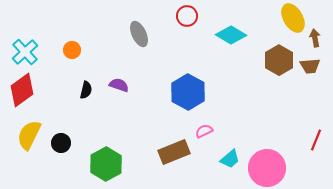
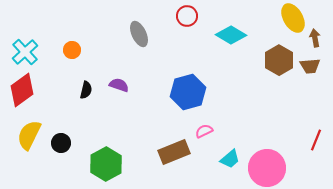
blue hexagon: rotated 16 degrees clockwise
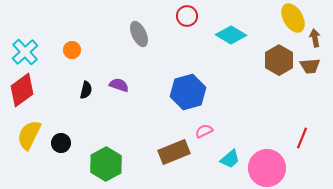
red line: moved 14 px left, 2 px up
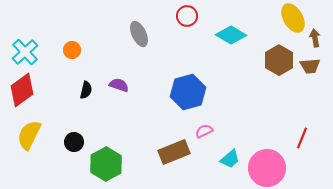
black circle: moved 13 px right, 1 px up
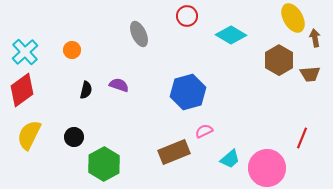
brown trapezoid: moved 8 px down
black circle: moved 5 px up
green hexagon: moved 2 px left
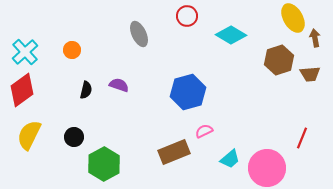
brown hexagon: rotated 12 degrees clockwise
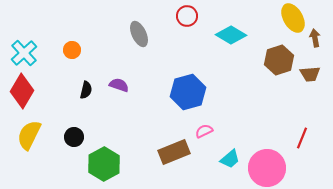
cyan cross: moved 1 px left, 1 px down
red diamond: moved 1 px down; rotated 24 degrees counterclockwise
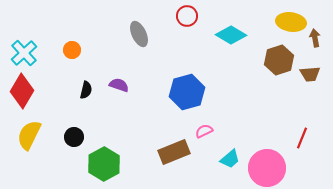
yellow ellipse: moved 2 px left, 4 px down; rotated 52 degrees counterclockwise
blue hexagon: moved 1 px left
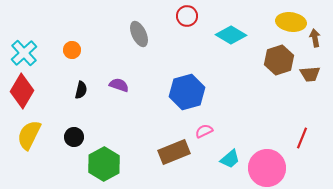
black semicircle: moved 5 px left
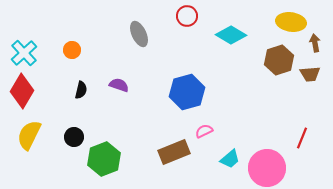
brown arrow: moved 5 px down
green hexagon: moved 5 px up; rotated 8 degrees clockwise
